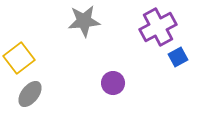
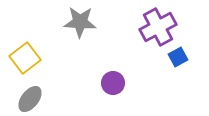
gray star: moved 4 px left, 1 px down; rotated 8 degrees clockwise
yellow square: moved 6 px right
gray ellipse: moved 5 px down
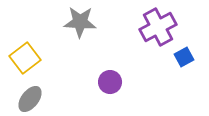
blue square: moved 6 px right
purple circle: moved 3 px left, 1 px up
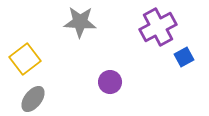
yellow square: moved 1 px down
gray ellipse: moved 3 px right
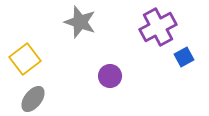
gray star: rotated 16 degrees clockwise
purple circle: moved 6 px up
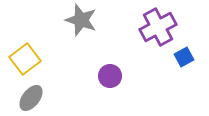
gray star: moved 1 px right, 2 px up
gray ellipse: moved 2 px left, 1 px up
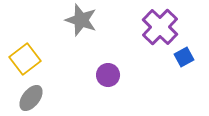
purple cross: moved 2 px right; rotated 18 degrees counterclockwise
purple circle: moved 2 px left, 1 px up
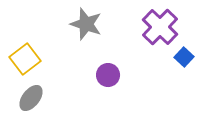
gray star: moved 5 px right, 4 px down
blue square: rotated 18 degrees counterclockwise
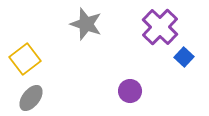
purple circle: moved 22 px right, 16 px down
